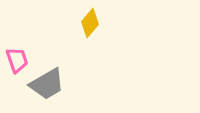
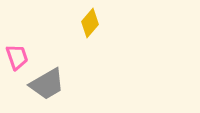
pink trapezoid: moved 3 px up
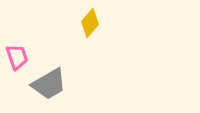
gray trapezoid: moved 2 px right
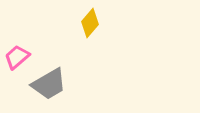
pink trapezoid: rotated 112 degrees counterclockwise
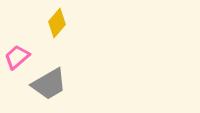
yellow diamond: moved 33 px left
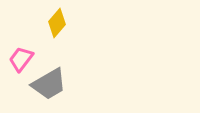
pink trapezoid: moved 4 px right, 2 px down; rotated 12 degrees counterclockwise
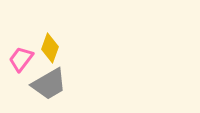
yellow diamond: moved 7 px left, 25 px down; rotated 20 degrees counterclockwise
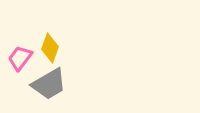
pink trapezoid: moved 1 px left, 1 px up
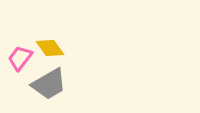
yellow diamond: rotated 56 degrees counterclockwise
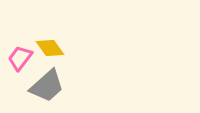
gray trapezoid: moved 2 px left, 2 px down; rotated 12 degrees counterclockwise
